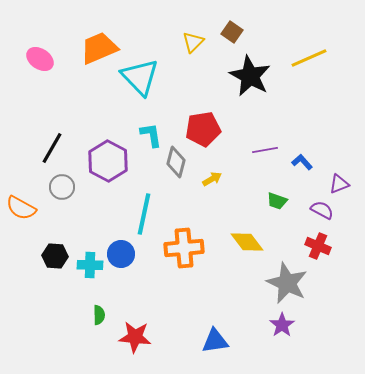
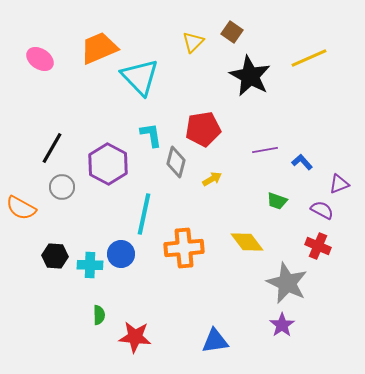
purple hexagon: moved 3 px down
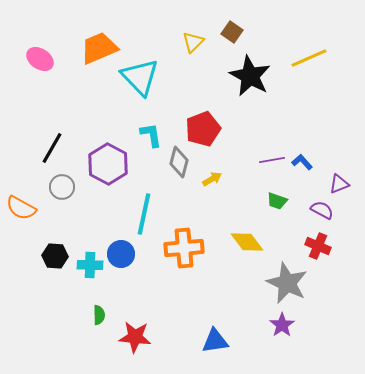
red pentagon: rotated 12 degrees counterclockwise
purple line: moved 7 px right, 10 px down
gray diamond: moved 3 px right
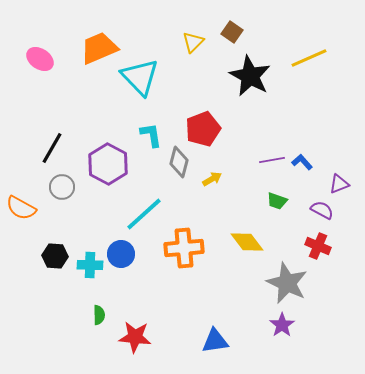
cyan line: rotated 36 degrees clockwise
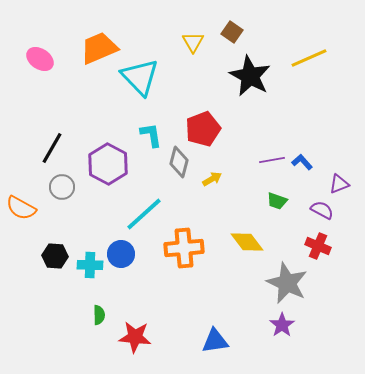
yellow triangle: rotated 15 degrees counterclockwise
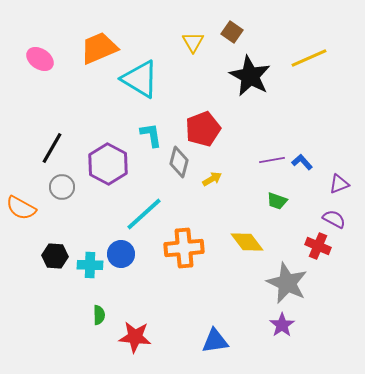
cyan triangle: moved 2 px down; rotated 15 degrees counterclockwise
purple semicircle: moved 12 px right, 9 px down
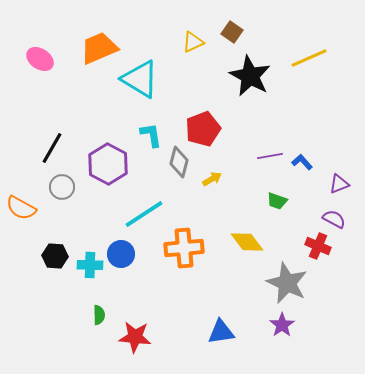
yellow triangle: rotated 35 degrees clockwise
purple line: moved 2 px left, 4 px up
cyan line: rotated 9 degrees clockwise
blue triangle: moved 6 px right, 9 px up
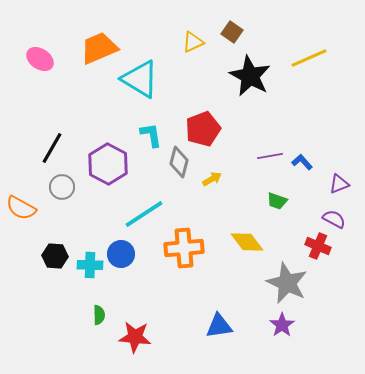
blue triangle: moved 2 px left, 6 px up
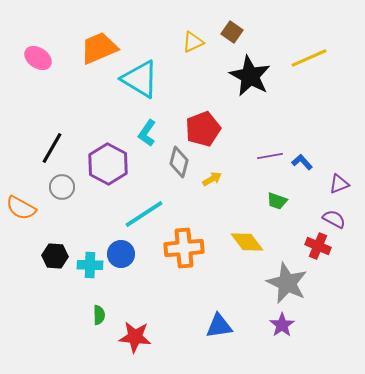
pink ellipse: moved 2 px left, 1 px up
cyan L-shape: moved 4 px left, 2 px up; rotated 136 degrees counterclockwise
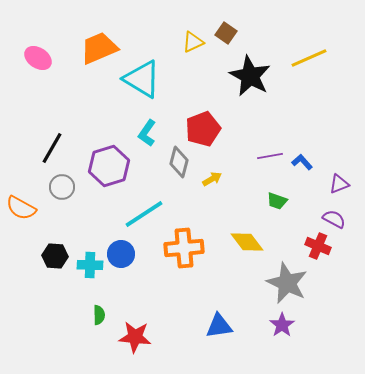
brown square: moved 6 px left, 1 px down
cyan triangle: moved 2 px right
purple hexagon: moved 1 px right, 2 px down; rotated 15 degrees clockwise
